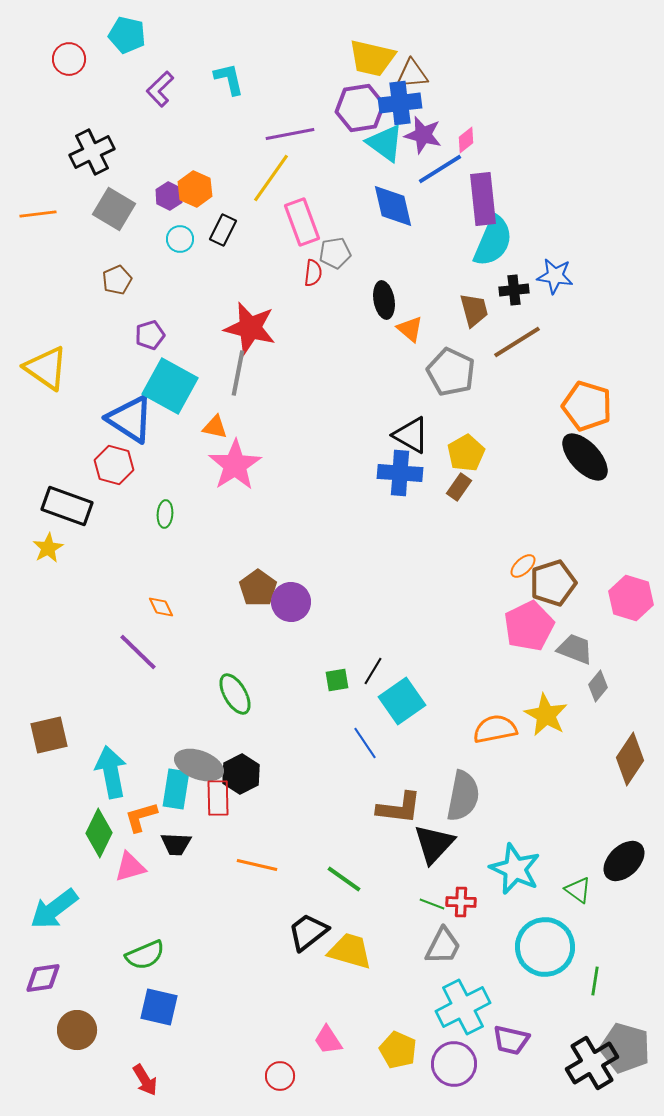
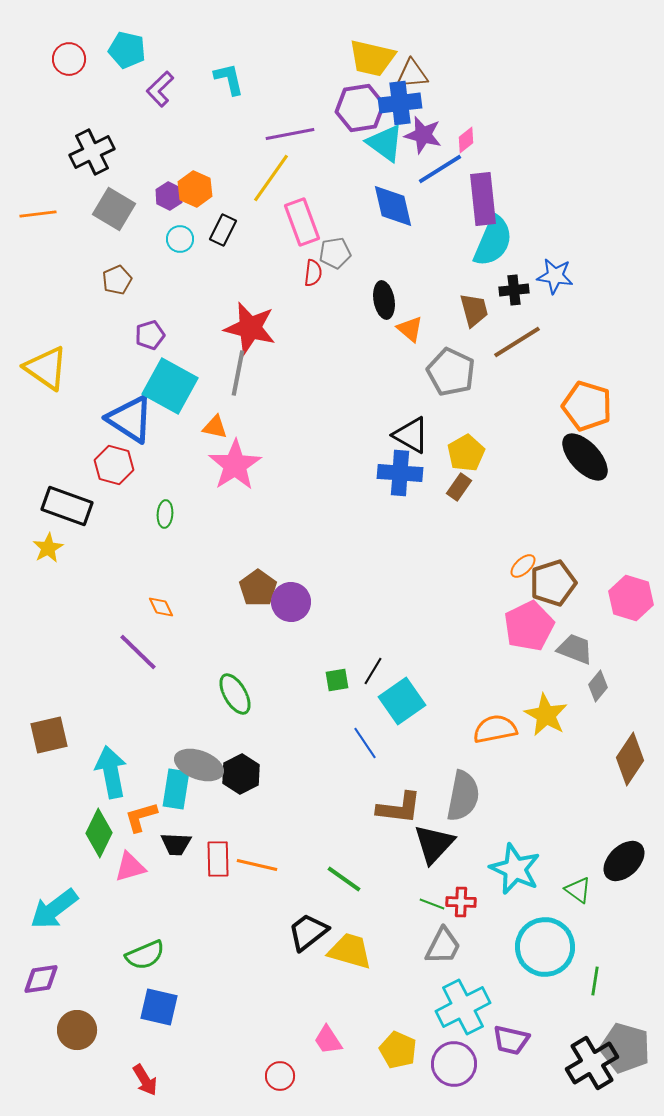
cyan pentagon at (127, 35): moved 15 px down
red rectangle at (218, 798): moved 61 px down
purple diamond at (43, 978): moved 2 px left, 1 px down
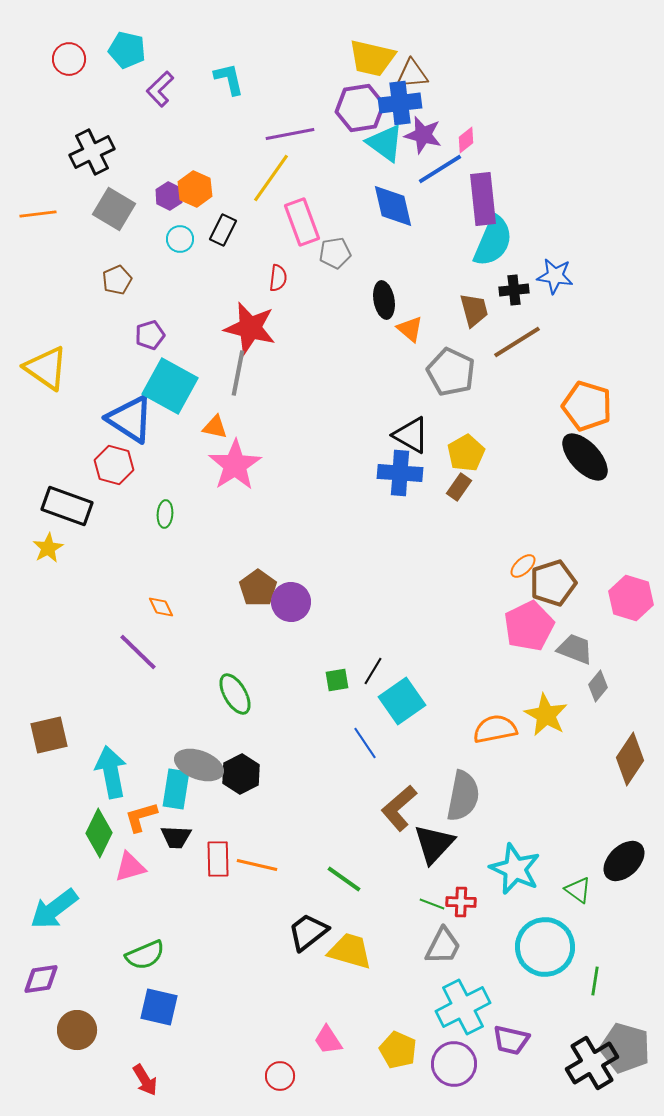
red semicircle at (313, 273): moved 35 px left, 5 px down
brown L-shape at (399, 808): rotated 132 degrees clockwise
black trapezoid at (176, 844): moved 7 px up
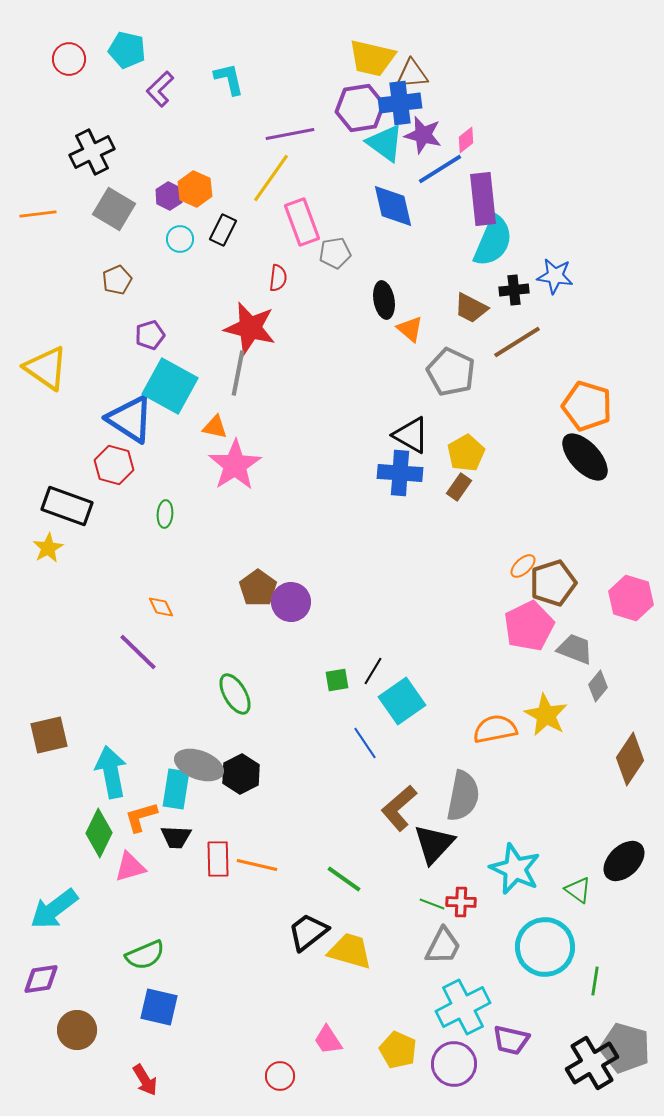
brown trapezoid at (474, 310): moved 3 px left, 2 px up; rotated 132 degrees clockwise
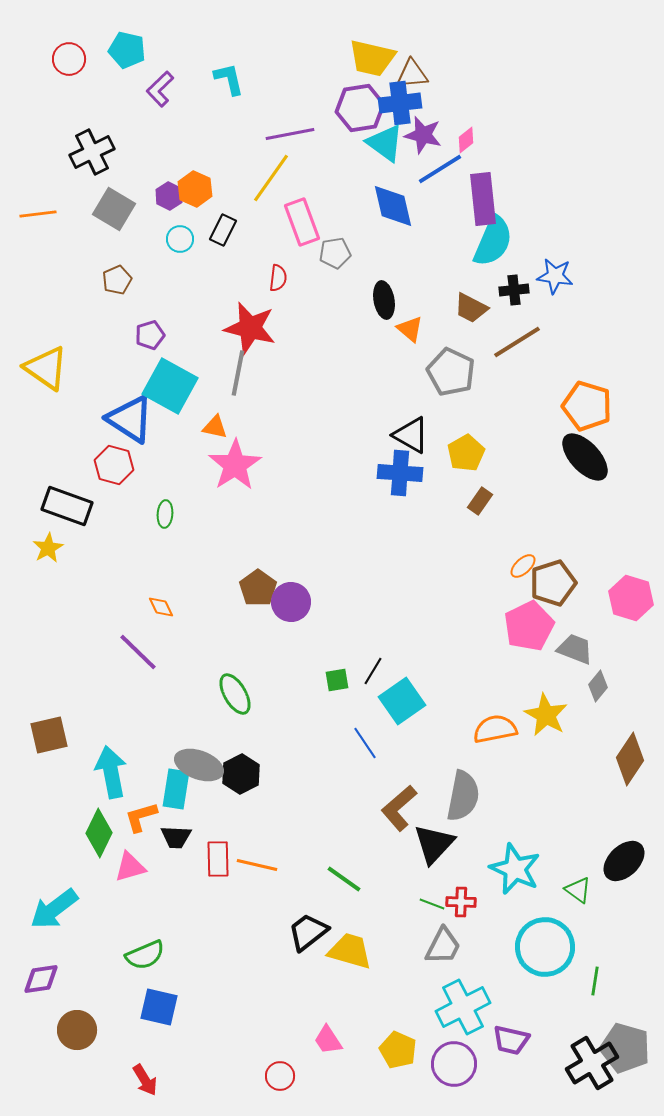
brown rectangle at (459, 487): moved 21 px right, 14 px down
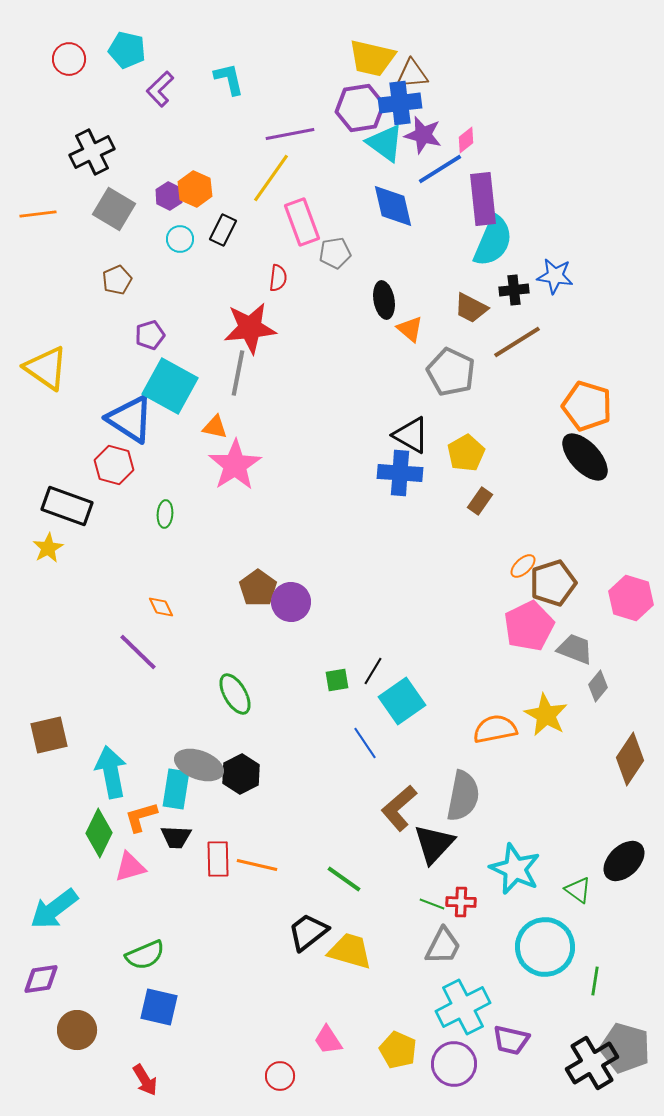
red star at (250, 328): rotated 20 degrees counterclockwise
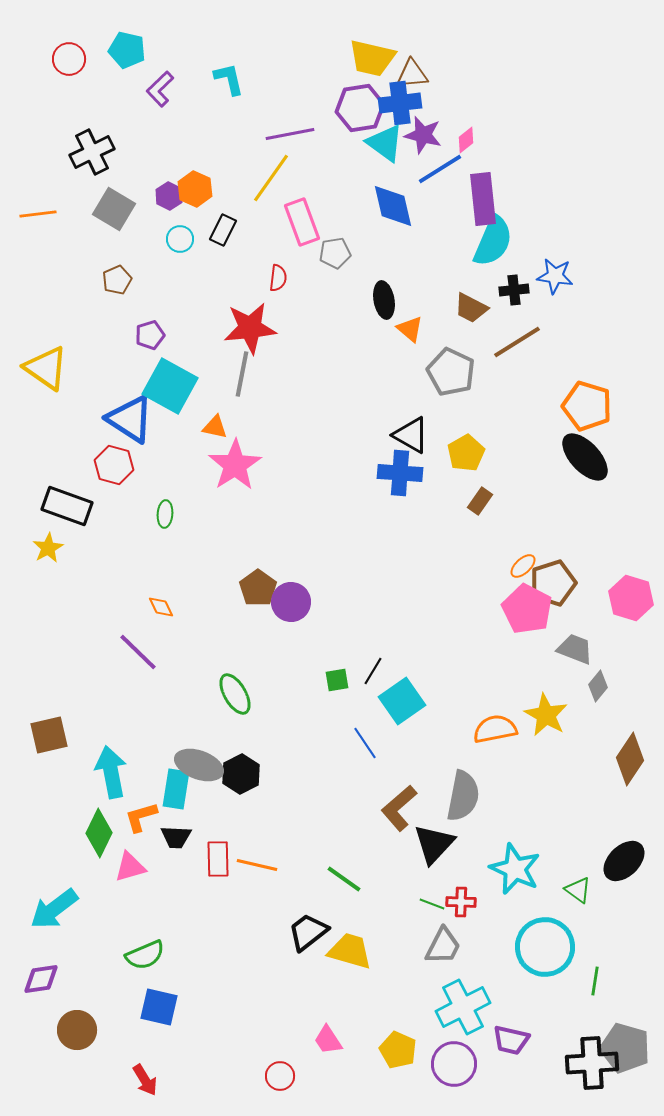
gray line at (238, 373): moved 4 px right, 1 px down
pink pentagon at (529, 626): moved 2 px left, 17 px up; rotated 18 degrees counterclockwise
black cross at (592, 1063): rotated 27 degrees clockwise
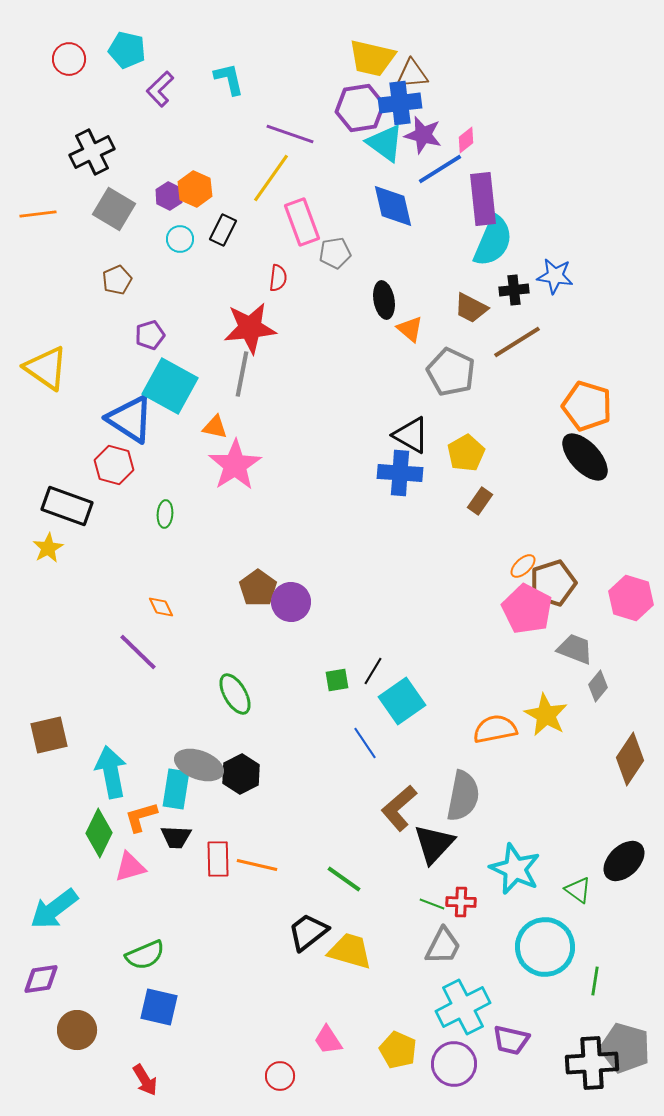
purple line at (290, 134): rotated 30 degrees clockwise
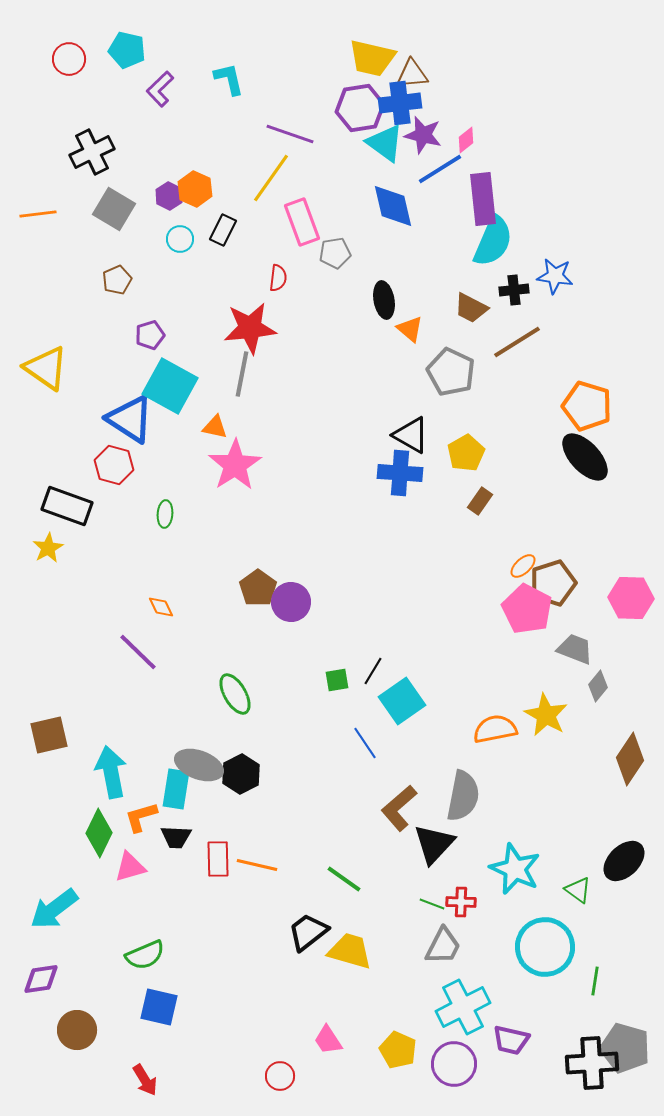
pink hexagon at (631, 598): rotated 15 degrees counterclockwise
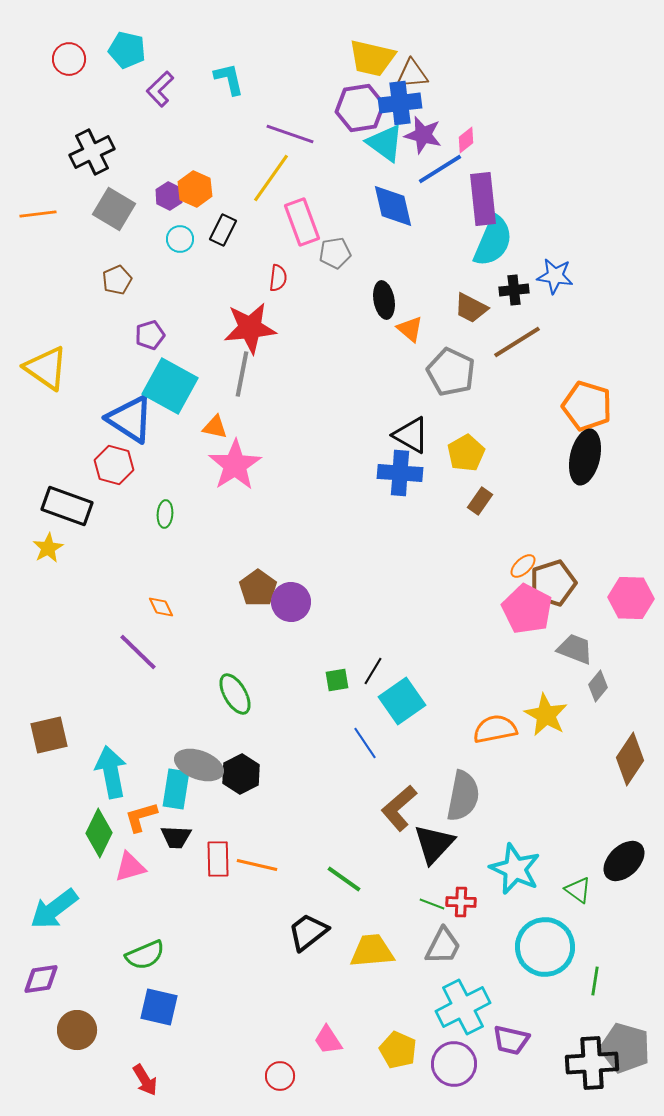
black ellipse at (585, 457): rotated 56 degrees clockwise
yellow trapezoid at (350, 951): moved 22 px right; rotated 21 degrees counterclockwise
